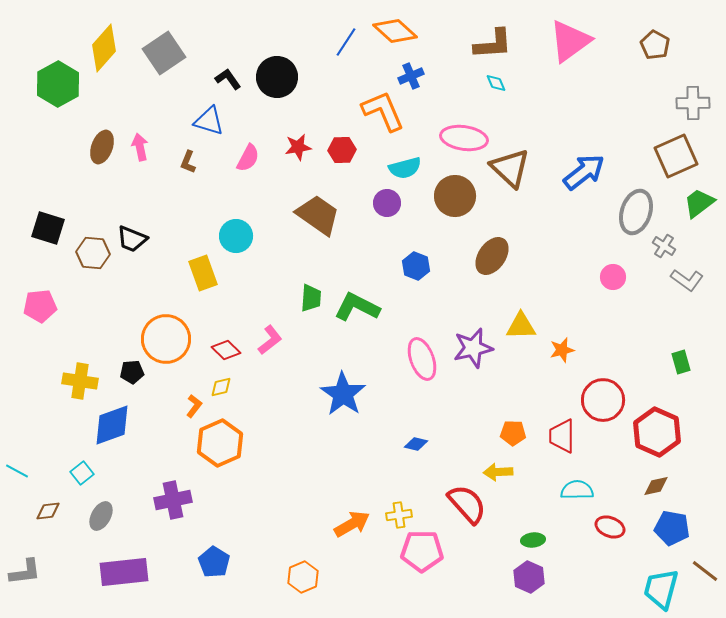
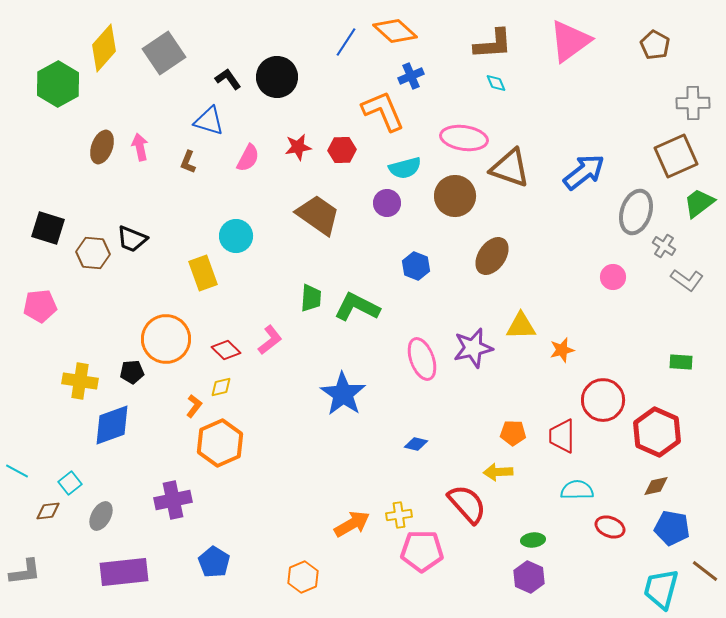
brown triangle at (510, 168): rotated 24 degrees counterclockwise
green rectangle at (681, 362): rotated 70 degrees counterclockwise
cyan square at (82, 473): moved 12 px left, 10 px down
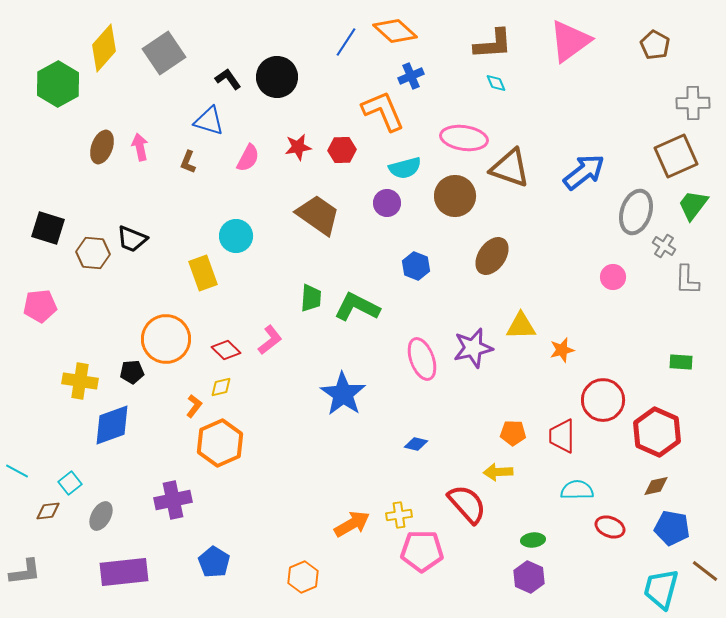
green trapezoid at (699, 203): moved 6 px left, 2 px down; rotated 16 degrees counterclockwise
gray L-shape at (687, 280): rotated 56 degrees clockwise
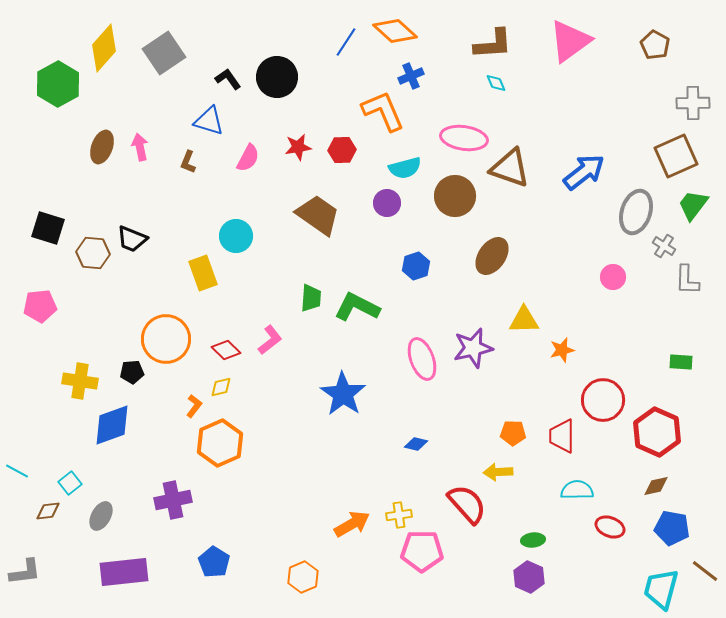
blue hexagon at (416, 266): rotated 20 degrees clockwise
yellow triangle at (521, 326): moved 3 px right, 6 px up
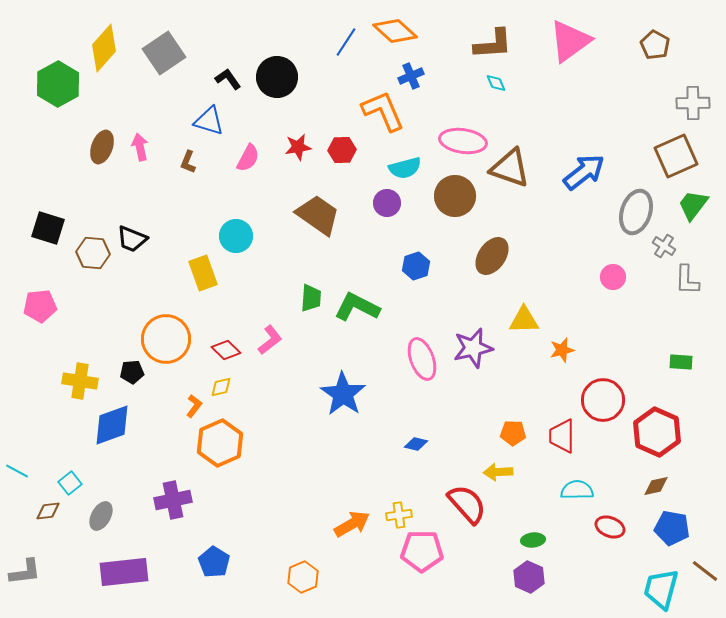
pink ellipse at (464, 138): moved 1 px left, 3 px down
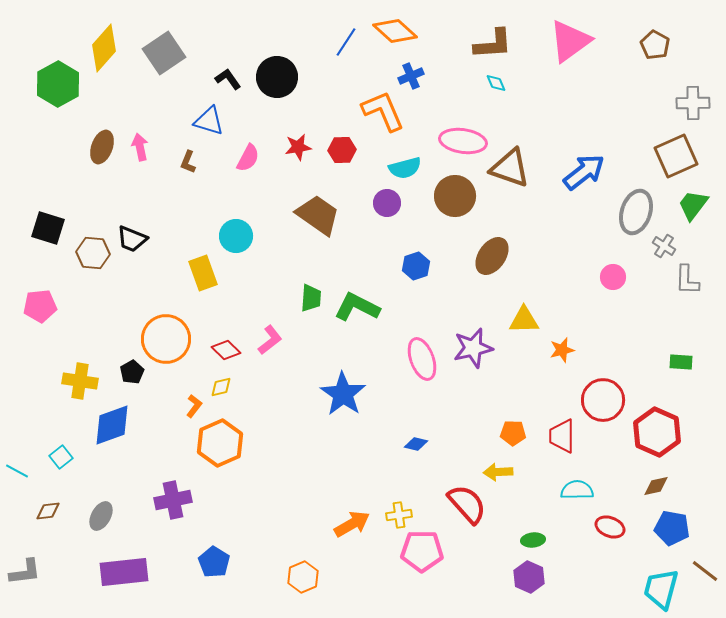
black pentagon at (132, 372): rotated 25 degrees counterclockwise
cyan square at (70, 483): moved 9 px left, 26 px up
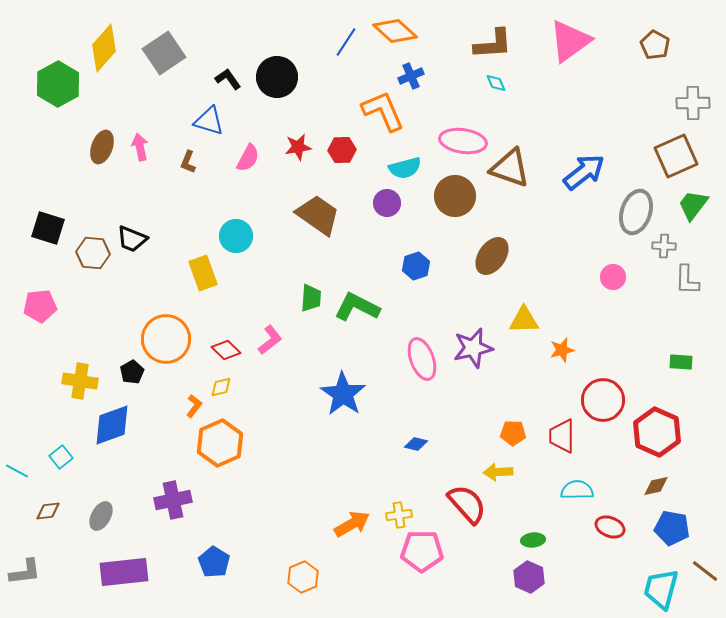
gray cross at (664, 246): rotated 30 degrees counterclockwise
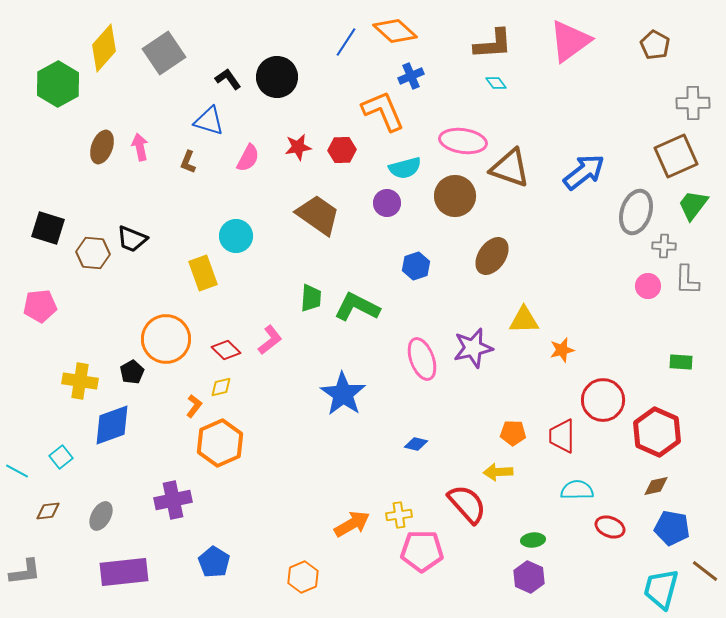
cyan diamond at (496, 83): rotated 15 degrees counterclockwise
pink circle at (613, 277): moved 35 px right, 9 px down
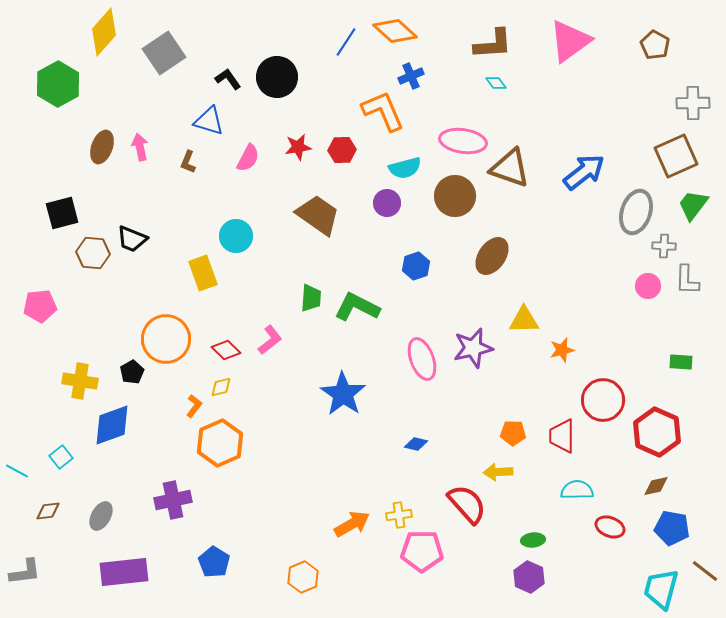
yellow diamond at (104, 48): moved 16 px up
black square at (48, 228): moved 14 px right, 15 px up; rotated 32 degrees counterclockwise
